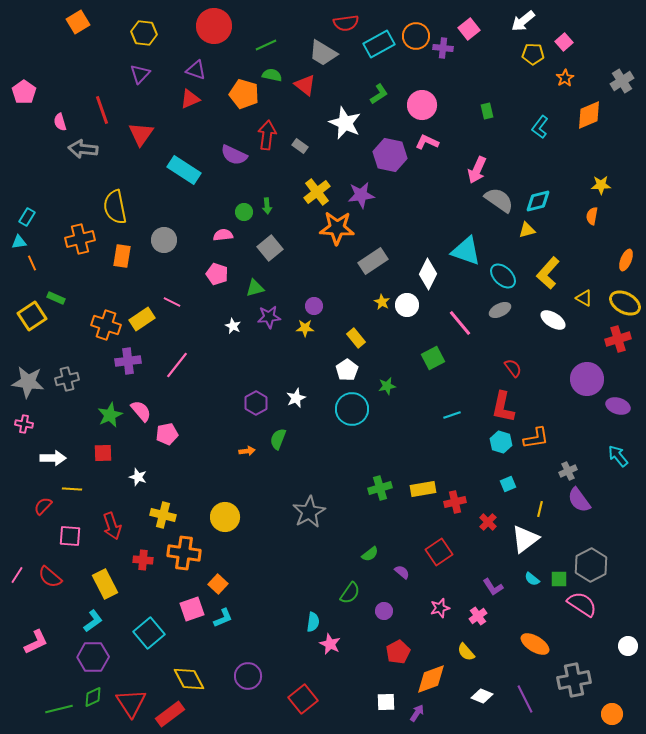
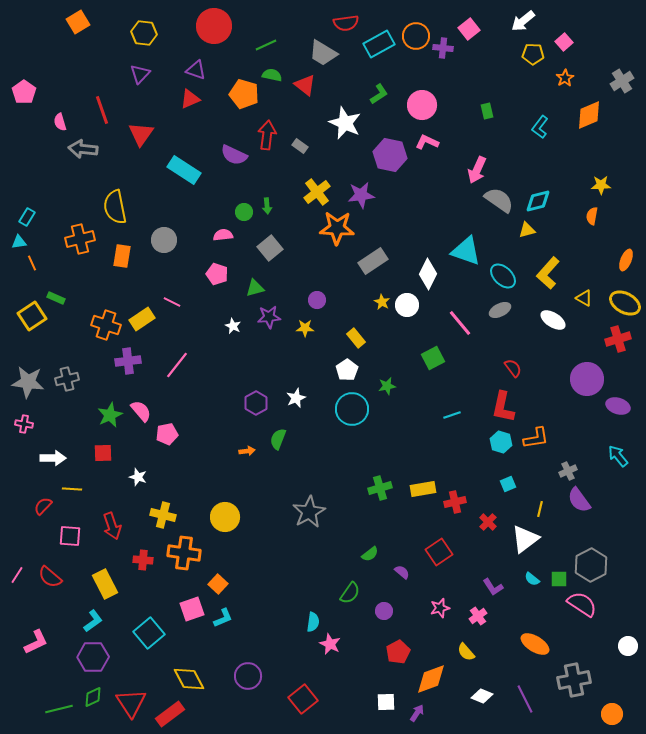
purple circle at (314, 306): moved 3 px right, 6 px up
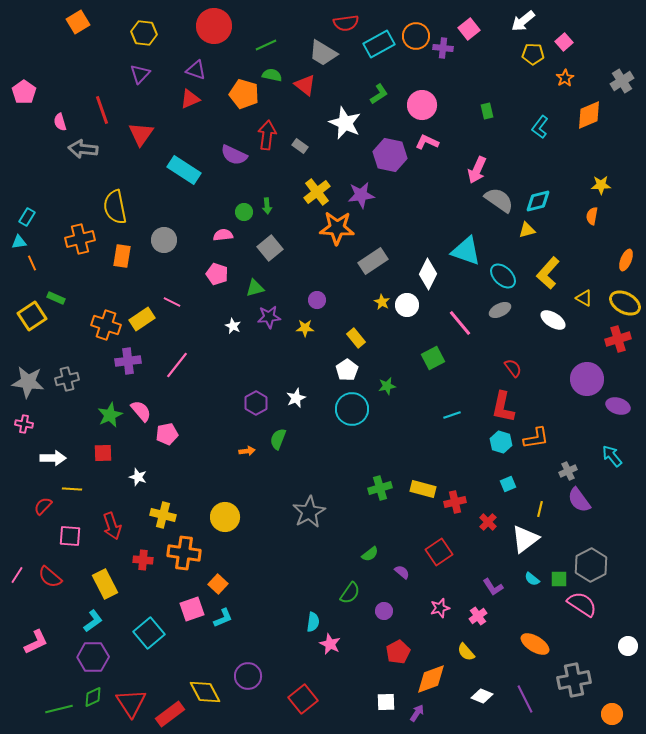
cyan arrow at (618, 456): moved 6 px left
yellow rectangle at (423, 489): rotated 25 degrees clockwise
yellow diamond at (189, 679): moved 16 px right, 13 px down
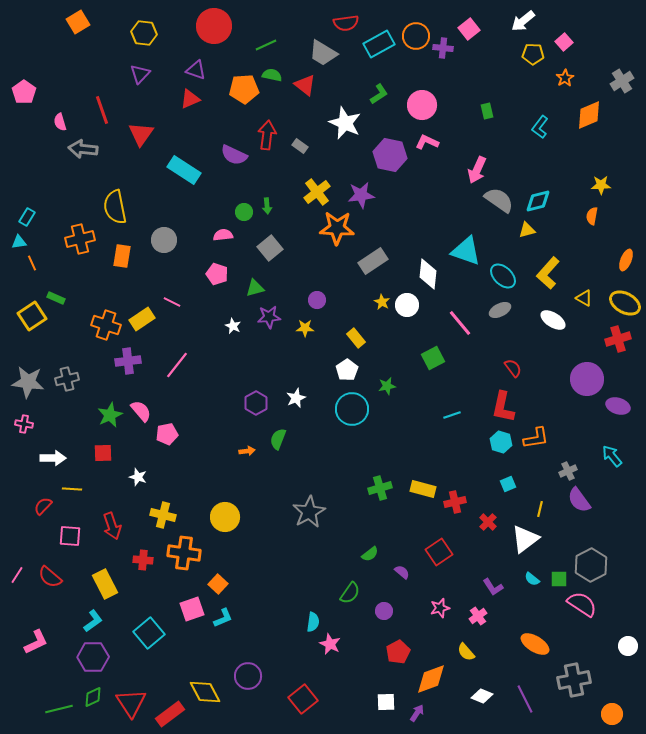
orange pentagon at (244, 94): moved 5 px up; rotated 20 degrees counterclockwise
white diamond at (428, 274): rotated 20 degrees counterclockwise
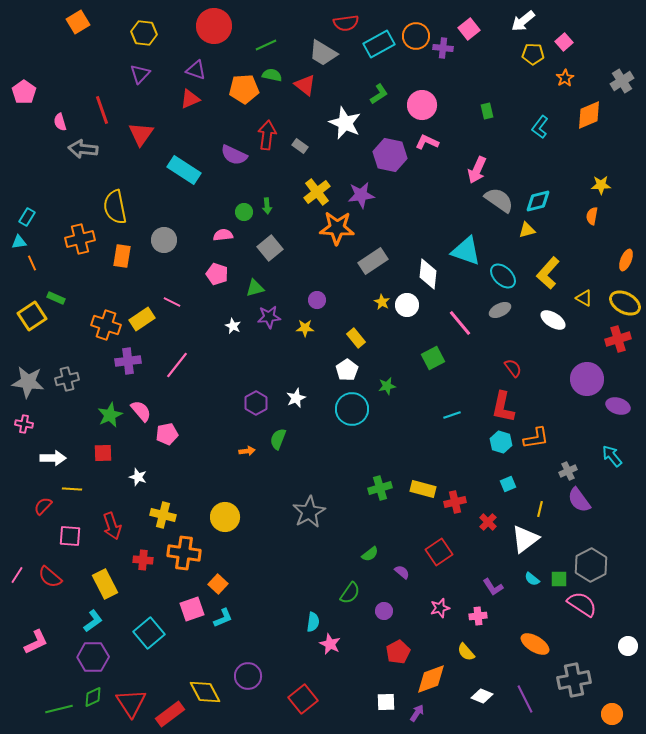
pink cross at (478, 616): rotated 30 degrees clockwise
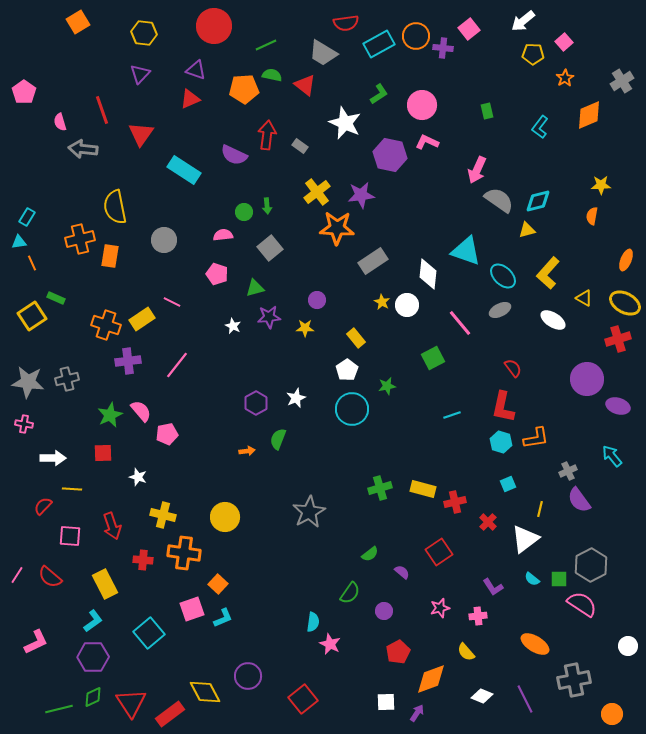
orange rectangle at (122, 256): moved 12 px left
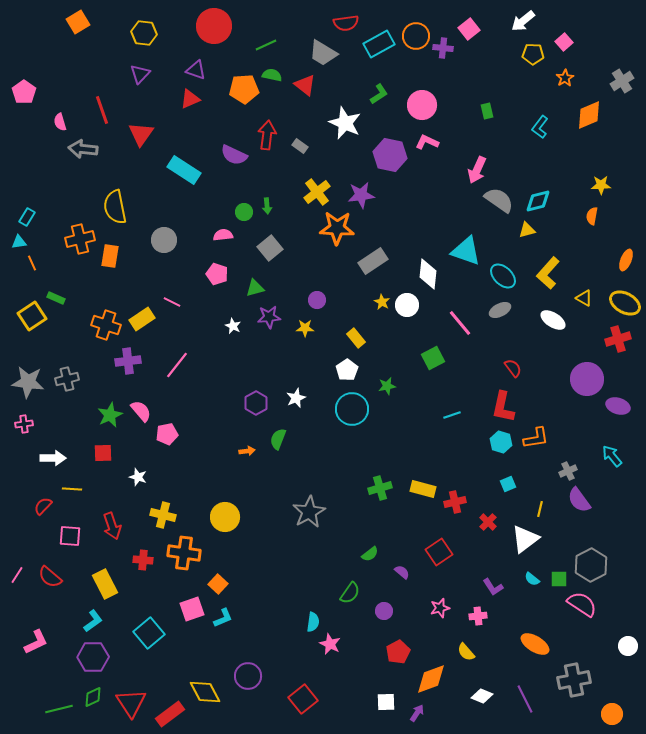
pink cross at (24, 424): rotated 18 degrees counterclockwise
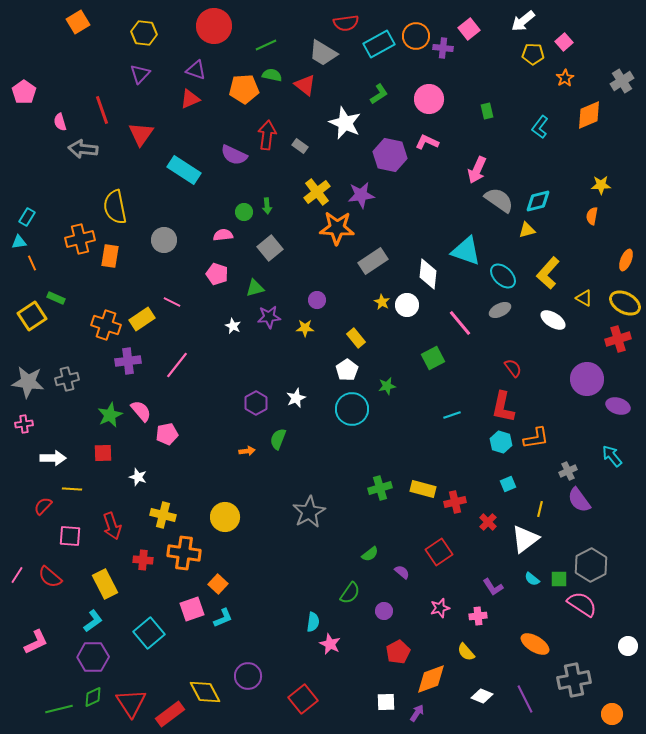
pink circle at (422, 105): moved 7 px right, 6 px up
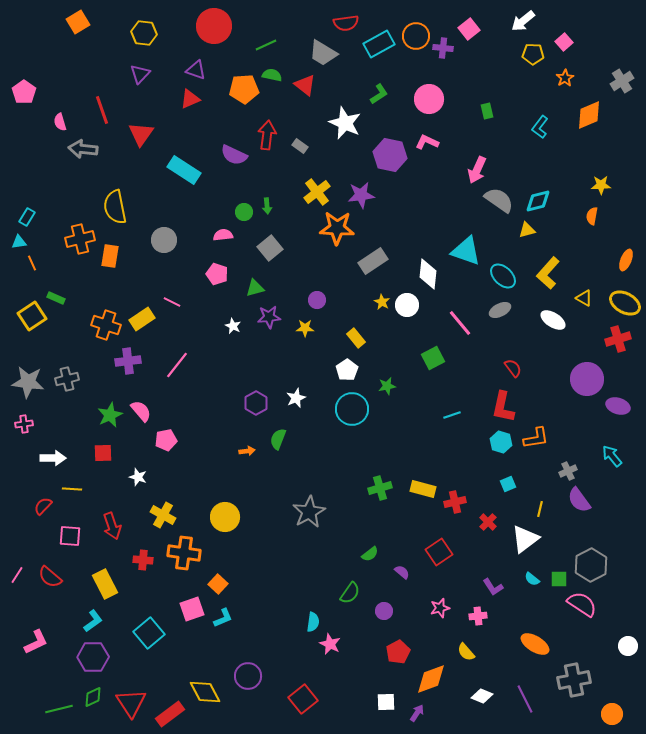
pink pentagon at (167, 434): moved 1 px left, 6 px down
yellow cross at (163, 515): rotated 15 degrees clockwise
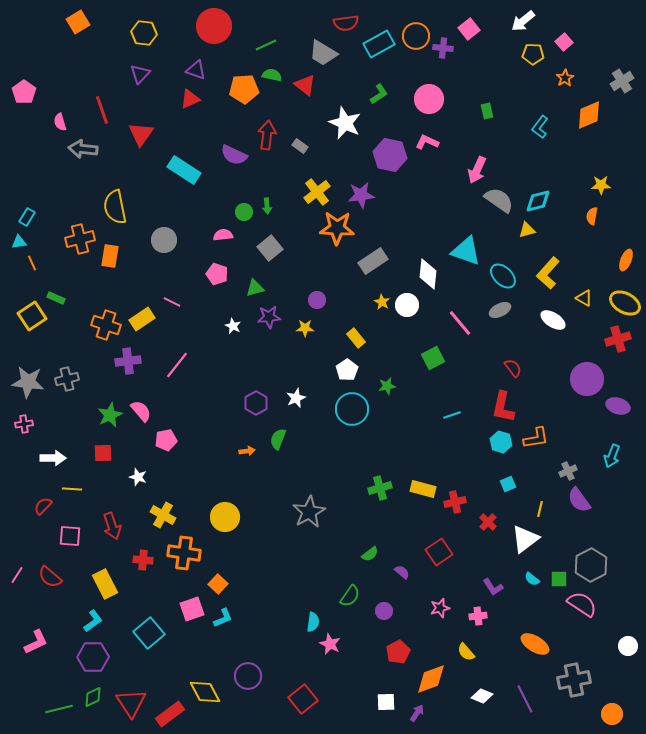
cyan arrow at (612, 456): rotated 120 degrees counterclockwise
green semicircle at (350, 593): moved 3 px down
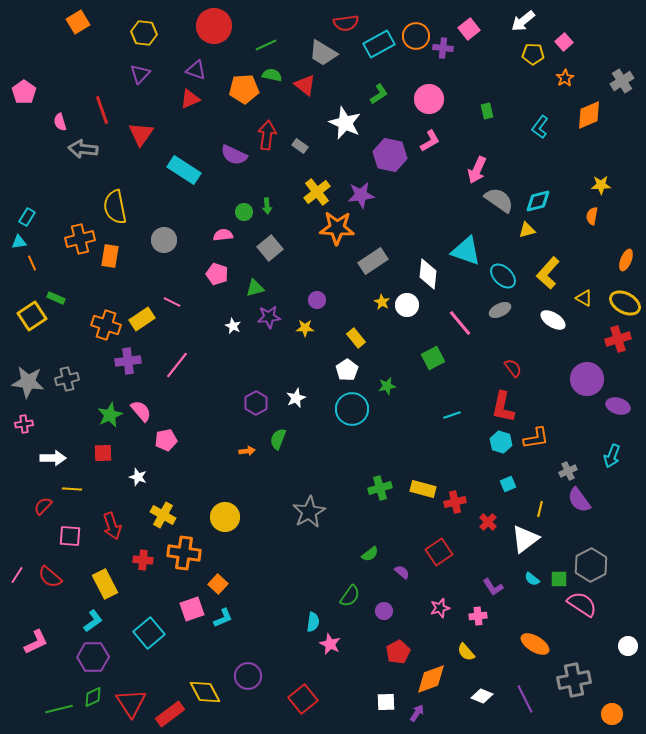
pink L-shape at (427, 142): moved 3 px right, 1 px up; rotated 125 degrees clockwise
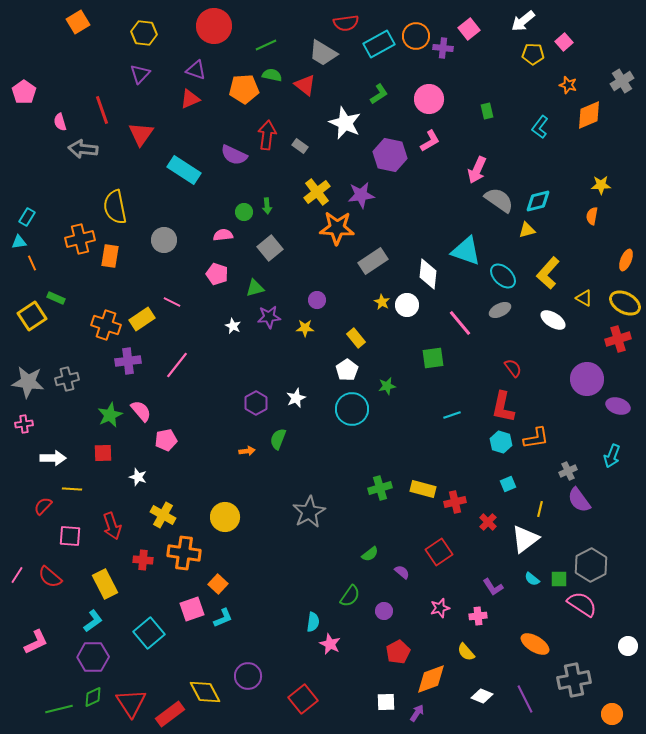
orange star at (565, 78): moved 3 px right, 7 px down; rotated 24 degrees counterclockwise
green square at (433, 358): rotated 20 degrees clockwise
